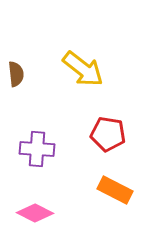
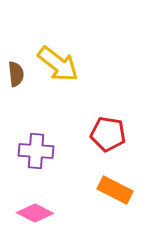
yellow arrow: moved 25 px left, 5 px up
purple cross: moved 1 px left, 2 px down
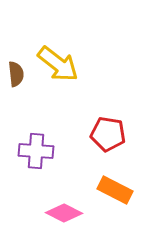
pink diamond: moved 29 px right
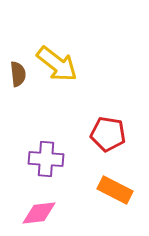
yellow arrow: moved 1 px left
brown semicircle: moved 2 px right
purple cross: moved 10 px right, 8 px down
pink diamond: moved 25 px left; rotated 33 degrees counterclockwise
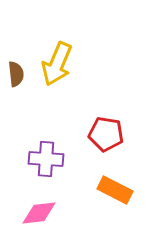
yellow arrow: rotated 75 degrees clockwise
brown semicircle: moved 2 px left
red pentagon: moved 2 px left
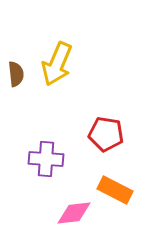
pink diamond: moved 35 px right
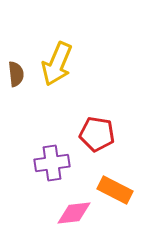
red pentagon: moved 9 px left
purple cross: moved 6 px right, 4 px down; rotated 12 degrees counterclockwise
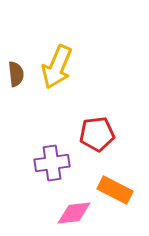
yellow arrow: moved 3 px down
red pentagon: rotated 16 degrees counterclockwise
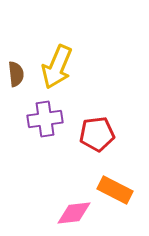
purple cross: moved 7 px left, 44 px up
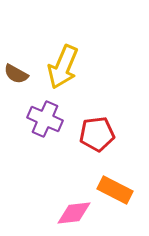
yellow arrow: moved 6 px right
brown semicircle: rotated 125 degrees clockwise
purple cross: rotated 32 degrees clockwise
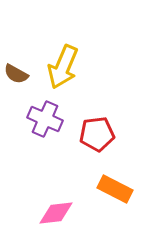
orange rectangle: moved 1 px up
pink diamond: moved 18 px left
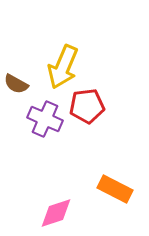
brown semicircle: moved 10 px down
red pentagon: moved 10 px left, 28 px up
pink diamond: rotated 12 degrees counterclockwise
